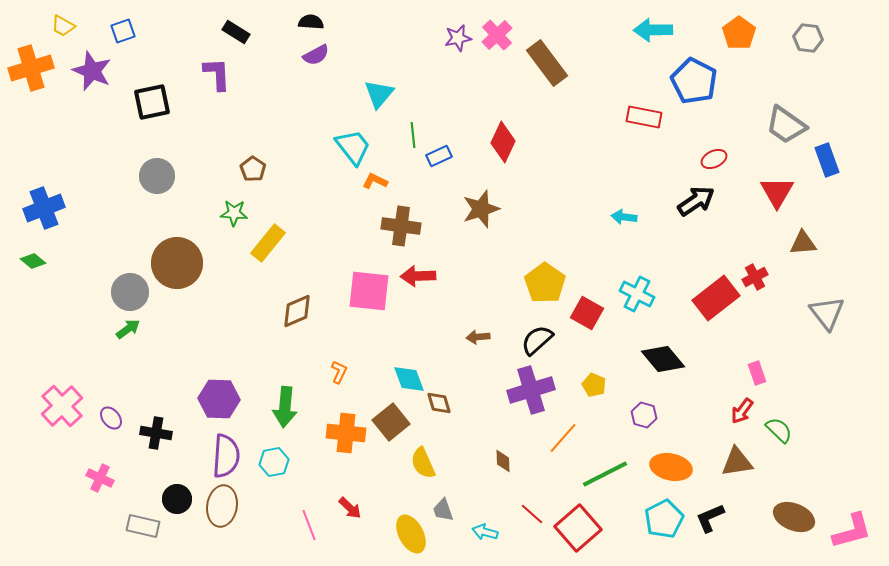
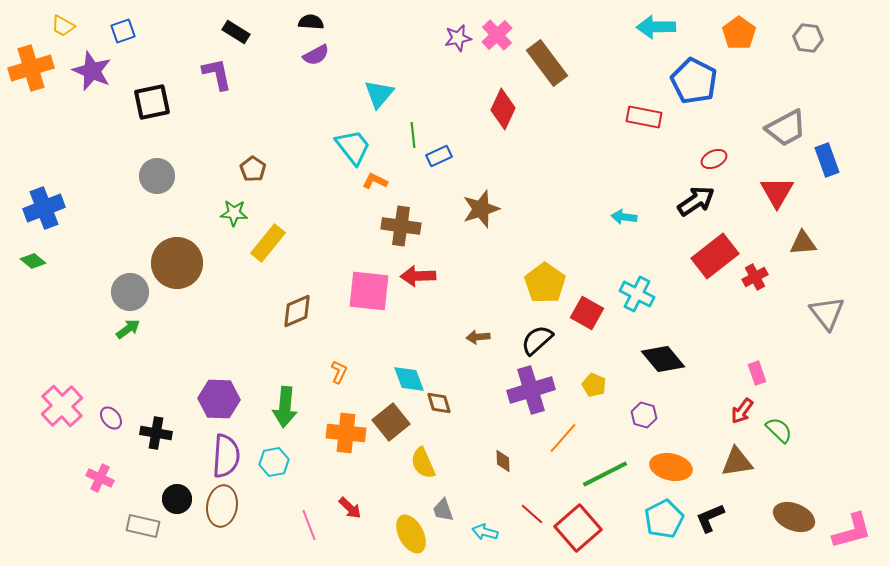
cyan arrow at (653, 30): moved 3 px right, 3 px up
purple L-shape at (217, 74): rotated 9 degrees counterclockwise
gray trapezoid at (786, 125): moved 3 px down; rotated 63 degrees counterclockwise
red diamond at (503, 142): moved 33 px up
red rectangle at (716, 298): moved 1 px left, 42 px up
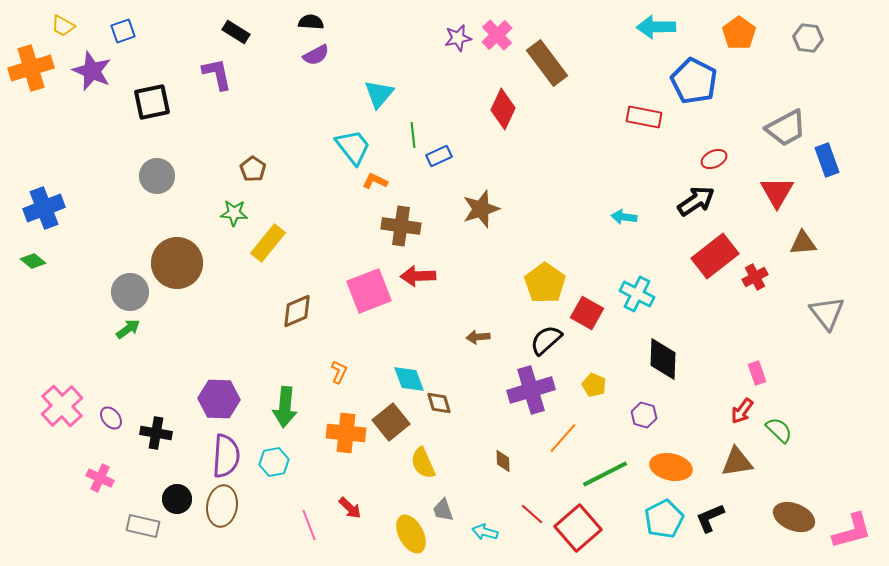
pink square at (369, 291): rotated 27 degrees counterclockwise
black semicircle at (537, 340): moved 9 px right
black diamond at (663, 359): rotated 42 degrees clockwise
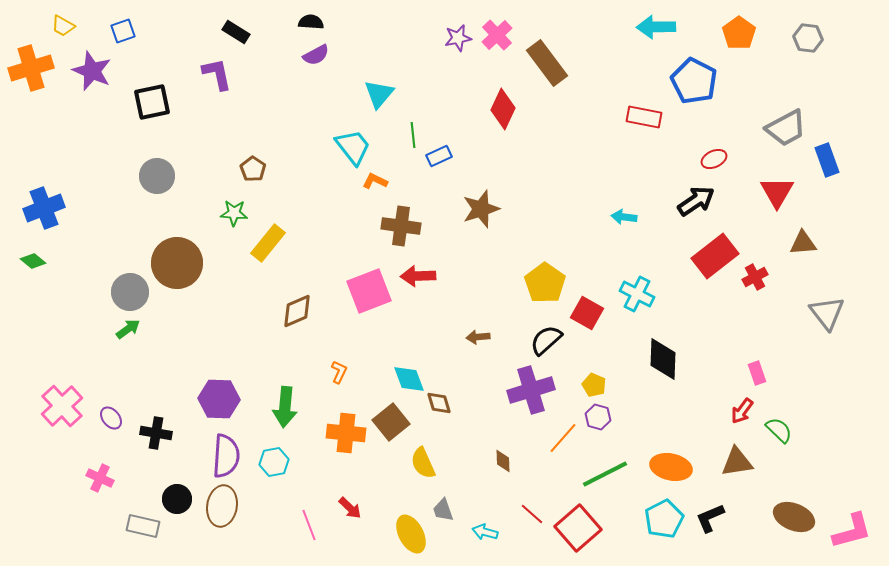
purple hexagon at (644, 415): moved 46 px left, 2 px down
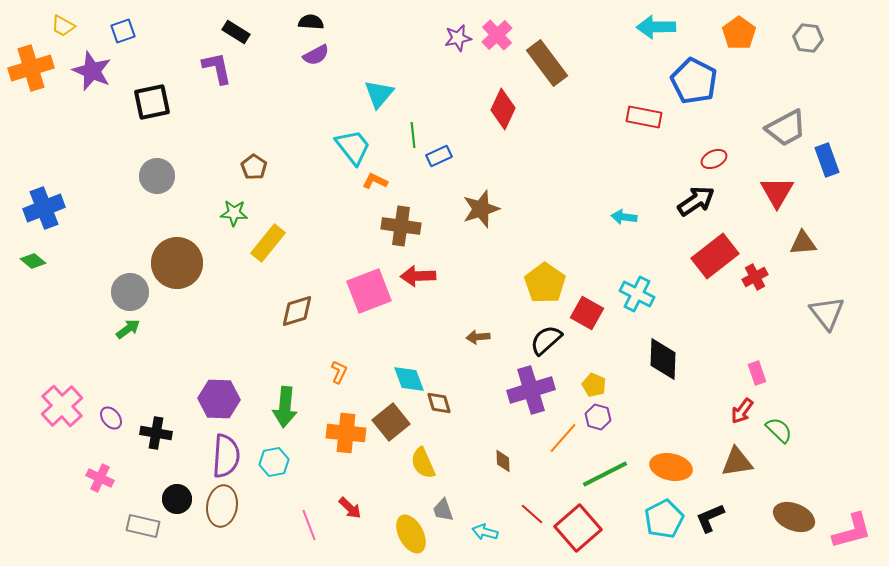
purple L-shape at (217, 74): moved 6 px up
brown pentagon at (253, 169): moved 1 px right, 2 px up
brown diamond at (297, 311): rotated 6 degrees clockwise
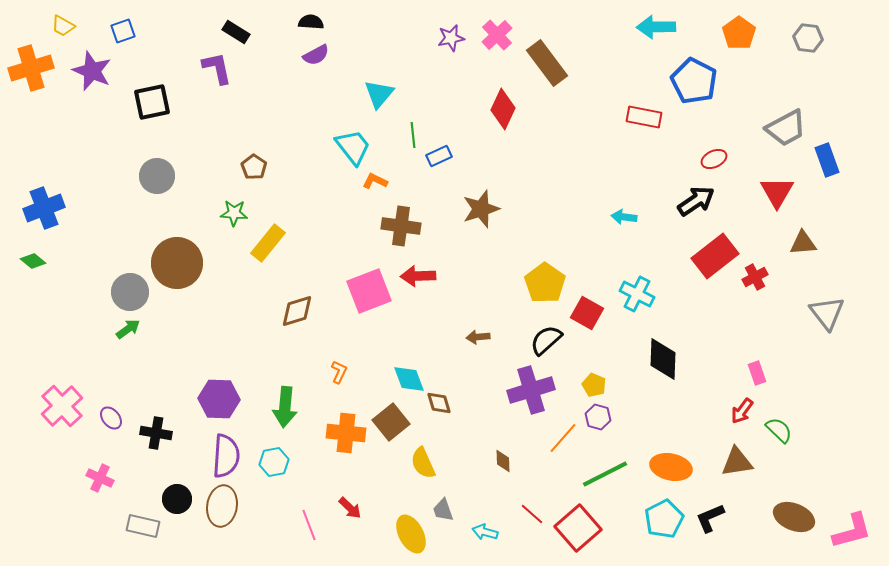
purple star at (458, 38): moved 7 px left
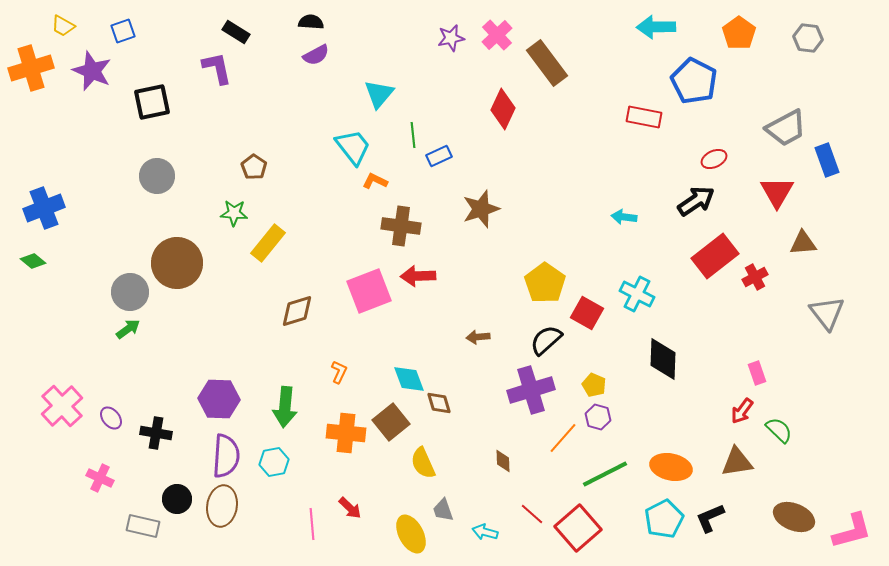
pink line at (309, 525): moved 3 px right, 1 px up; rotated 16 degrees clockwise
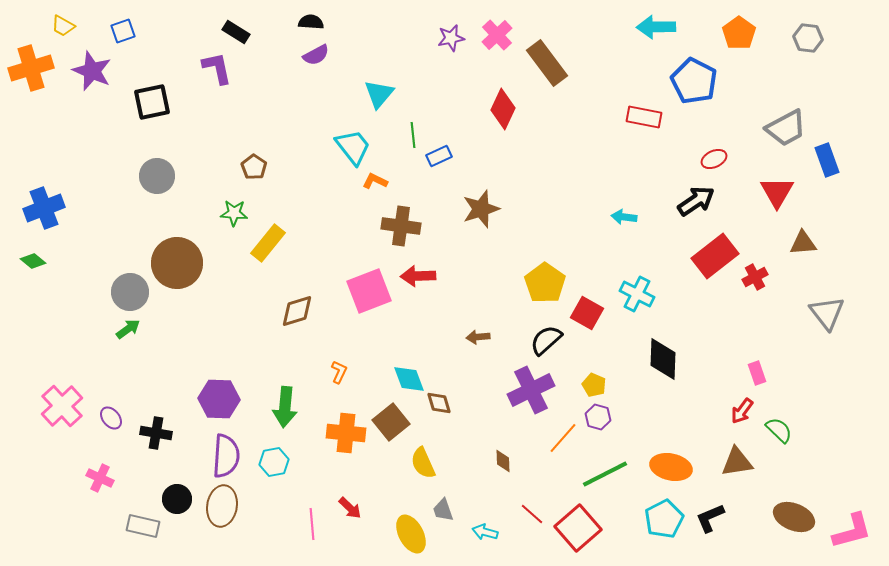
purple cross at (531, 390): rotated 9 degrees counterclockwise
